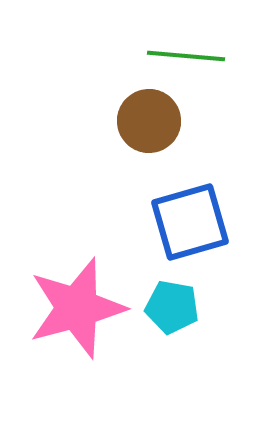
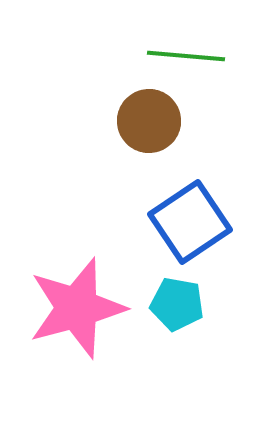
blue square: rotated 18 degrees counterclockwise
cyan pentagon: moved 5 px right, 3 px up
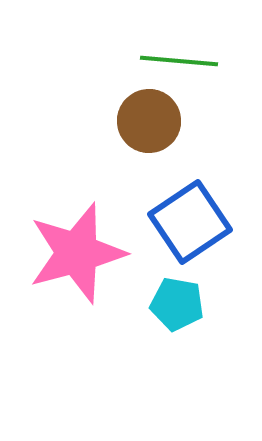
green line: moved 7 px left, 5 px down
pink star: moved 55 px up
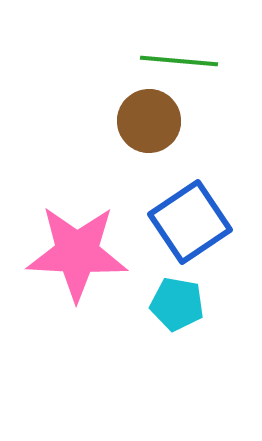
pink star: rotated 18 degrees clockwise
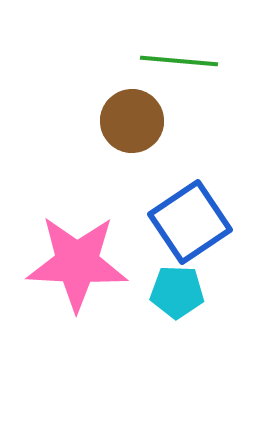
brown circle: moved 17 px left
pink star: moved 10 px down
cyan pentagon: moved 12 px up; rotated 8 degrees counterclockwise
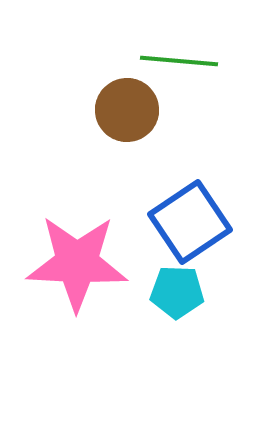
brown circle: moved 5 px left, 11 px up
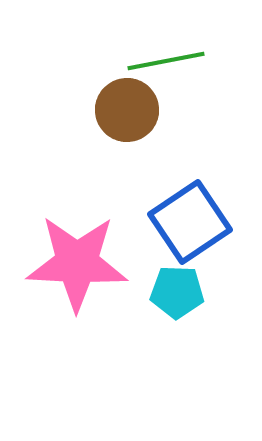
green line: moved 13 px left; rotated 16 degrees counterclockwise
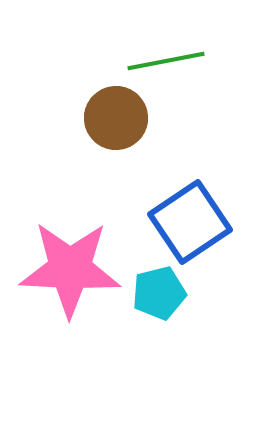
brown circle: moved 11 px left, 8 px down
pink star: moved 7 px left, 6 px down
cyan pentagon: moved 18 px left, 1 px down; rotated 16 degrees counterclockwise
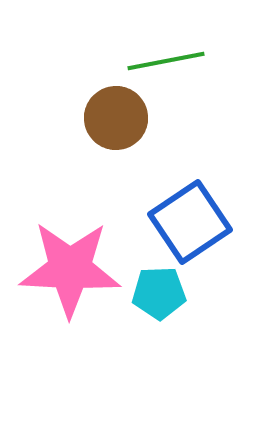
cyan pentagon: rotated 12 degrees clockwise
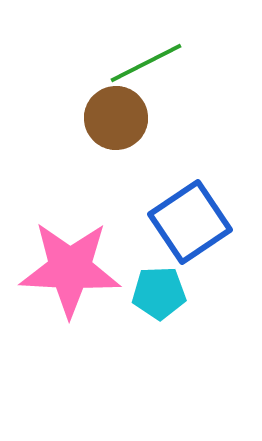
green line: moved 20 px left, 2 px down; rotated 16 degrees counterclockwise
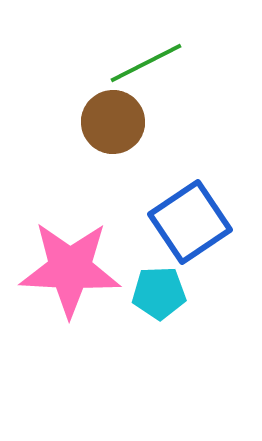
brown circle: moved 3 px left, 4 px down
